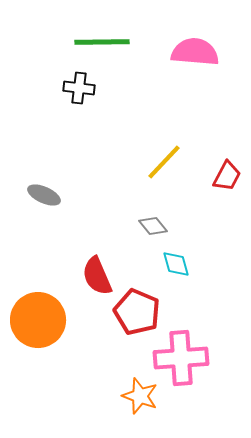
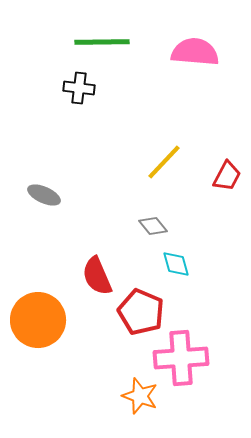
red pentagon: moved 4 px right
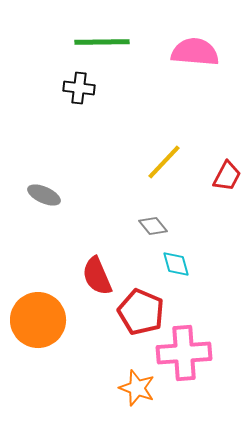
pink cross: moved 3 px right, 5 px up
orange star: moved 3 px left, 8 px up
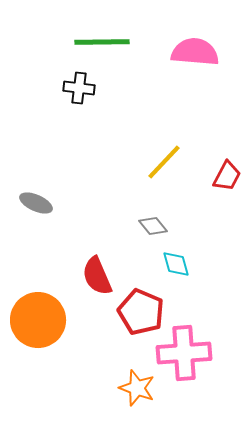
gray ellipse: moved 8 px left, 8 px down
